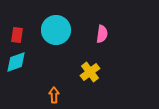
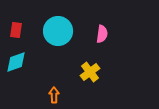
cyan circle: moved 2 px right, 1 px down
red rectangle: moved 1 px left, 5 px up
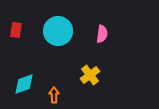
cyan diamond: moved 8 px right, 22 px down
yellow cross: moved 3 px down
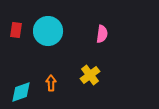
cyan circle: moved 10 px left
cyan diamond: moved 3 px left, 8 px down
orange arrow: moved 3 px left, 12 px up
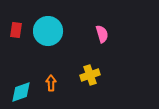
pink semicircle: rotated 24 degrees counterclockwise
yellow cross: rotated 18 degrees clockwise
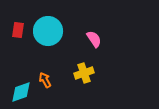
red rectangle: moved 2 px right
pink semicircle: moved 8 px left, 5 px down; rotated 18 degrees counterclockwise
yellow cross: moved 6 px left, 2 px up
orange arrow: moved 6 px left, 3 px up; rotated 28 degrees counterclockwise
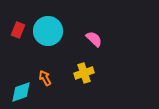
red rectangle: rotated 14 degrees clockwise
pink semicircle: rotated 12 degrees counterclockwise
orange arrow: moved 2 px up
